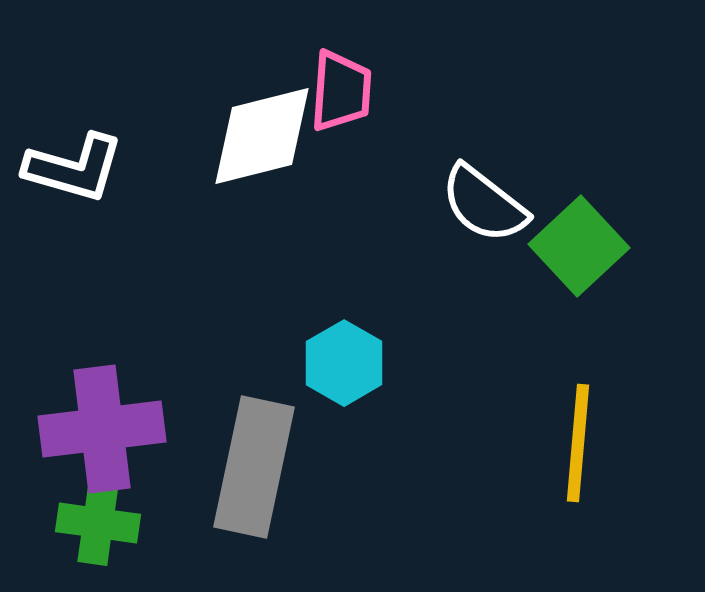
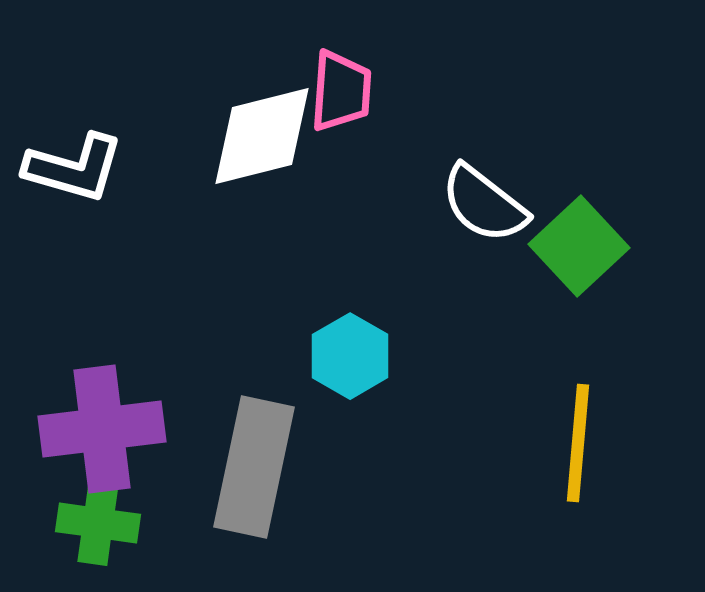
cyan hexagon: moved 6 px right, 7 px up
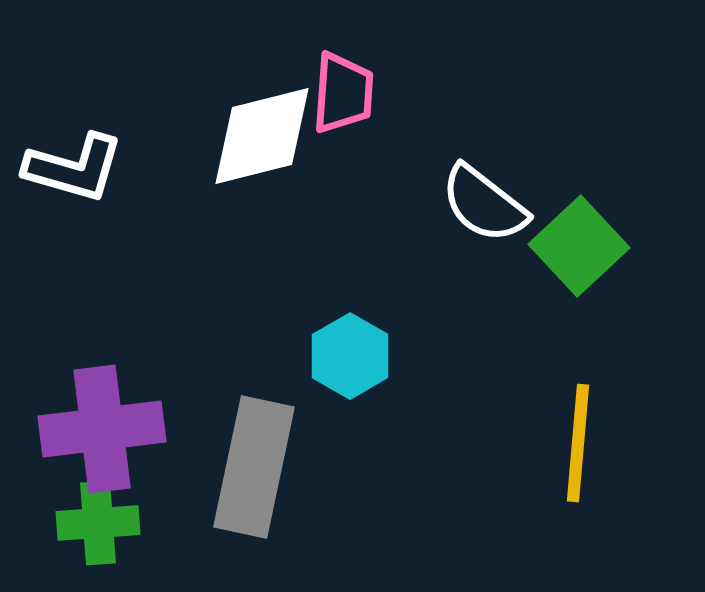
pink trapezoid: moved 2 px right, 2 px down
green cross: rotated 12 degrees counterclockwise
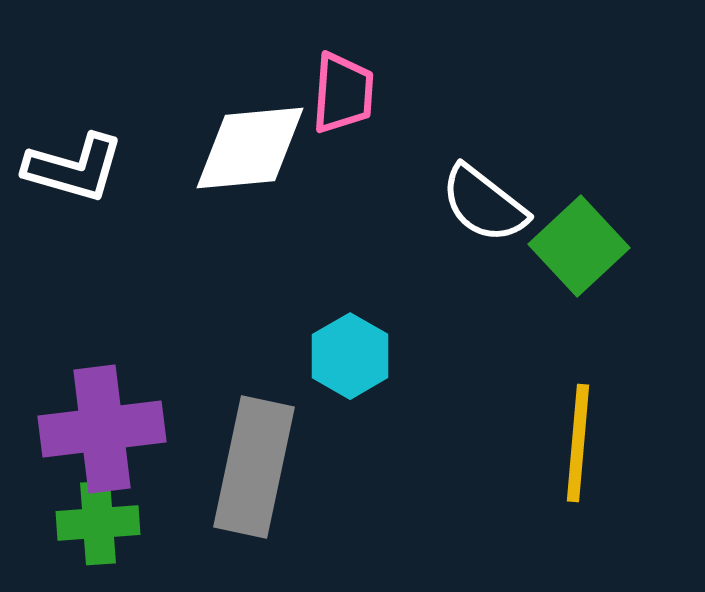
white diamond: moved 12 px left, 12 px down; rotated 9 degrees clockwise
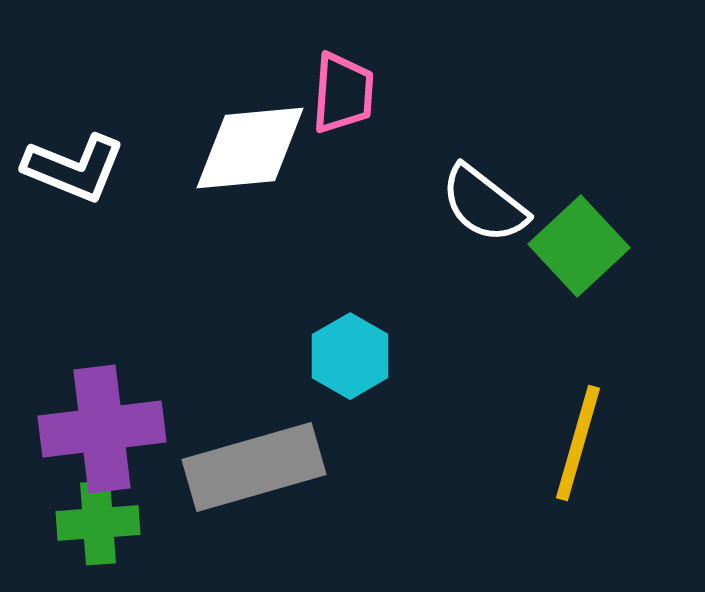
white L-shape: rotated 6 degrees clockwise
yellow line: rotated 11 degrees clockwise
gray rectangle: rotated 62 degrees clockwise
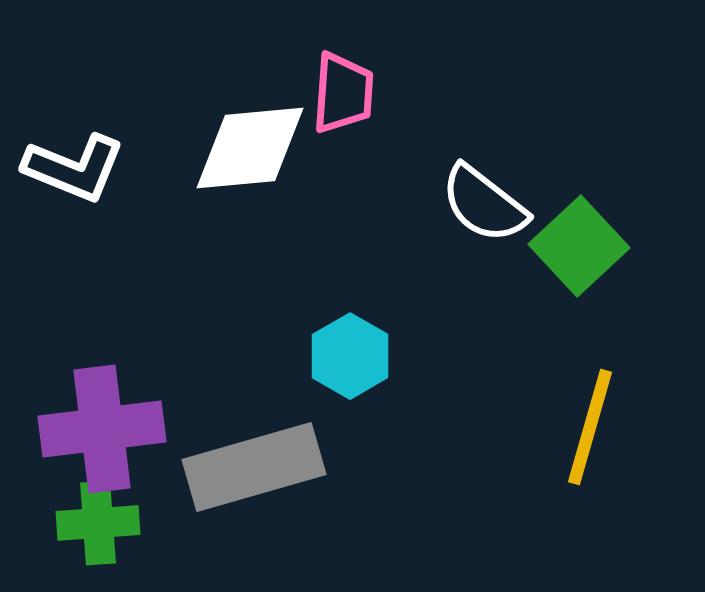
yellow line: moved 12 px right, 16 px up
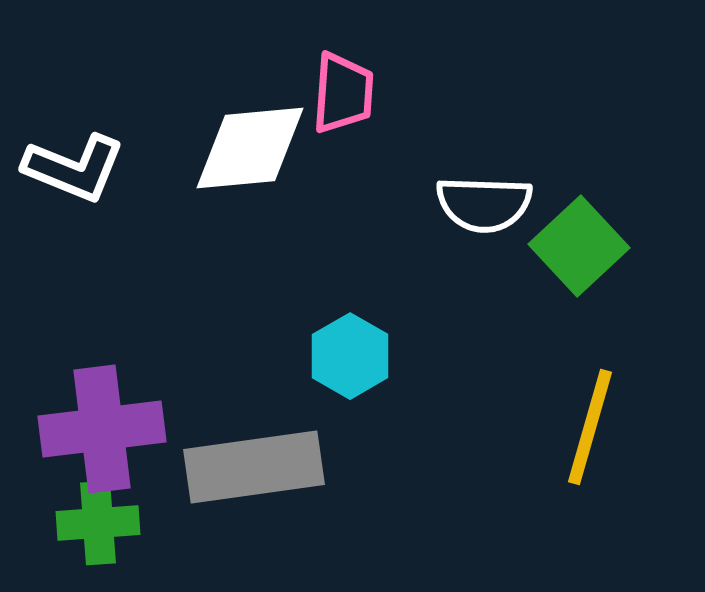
white semicircle: rotated 36 degrees counterclockwise
gray rectangle: rotated 8 degrees clockwise
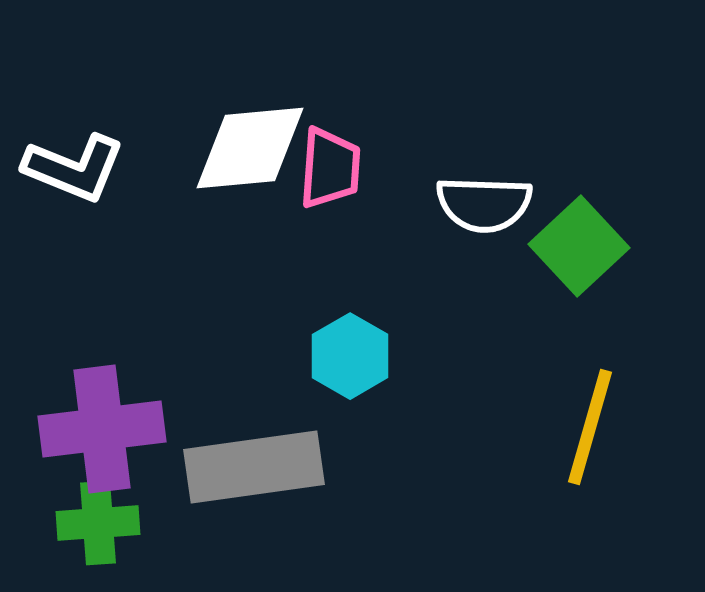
pink trapezoid: moved 13 px left, 75 px down
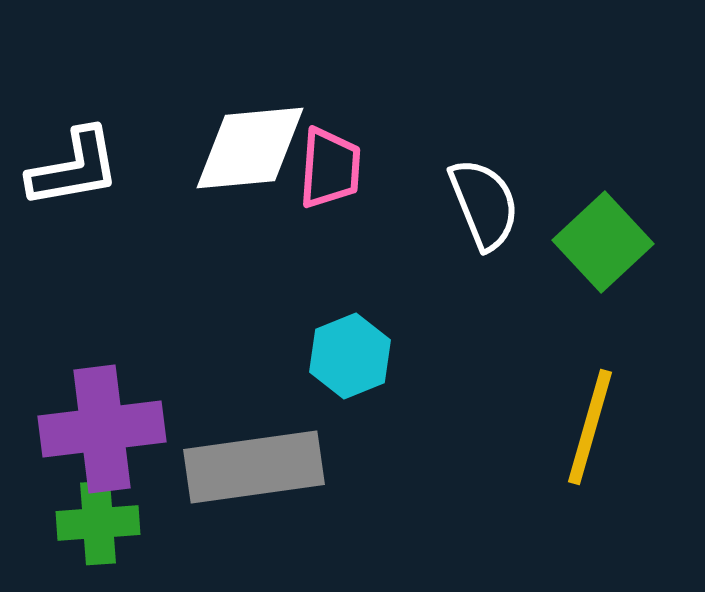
white L-shape: rotated 32 degrees counterclockwise
white semicircle: rotated 114 degrees counterclockwise
green square: moved 24 px right, 4 px up
cyan hexagon: rotated 8 degrees clockwise
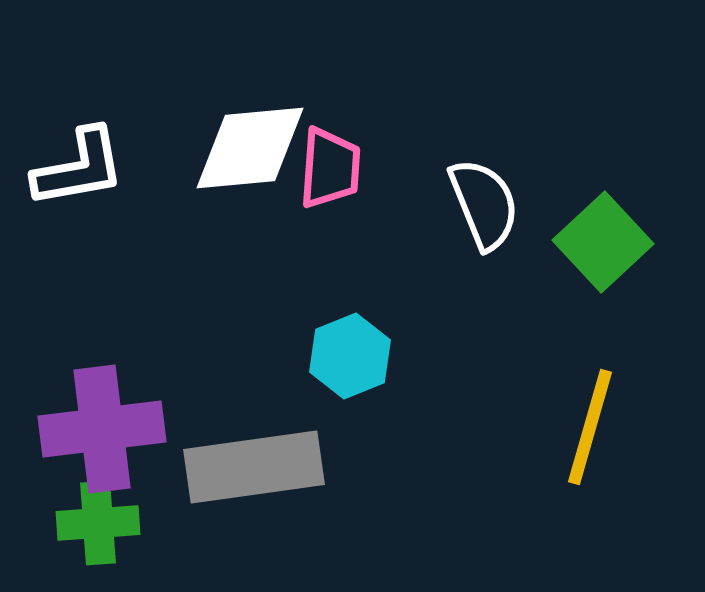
white L-shape: moved 5 px right
